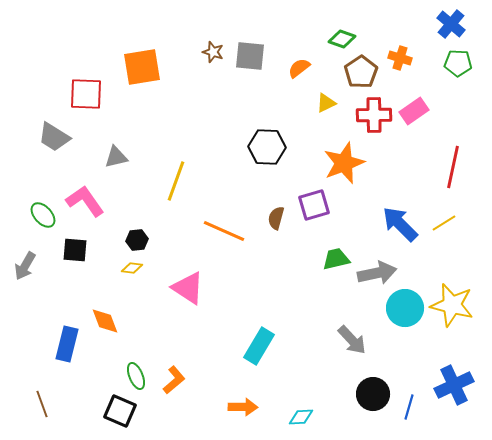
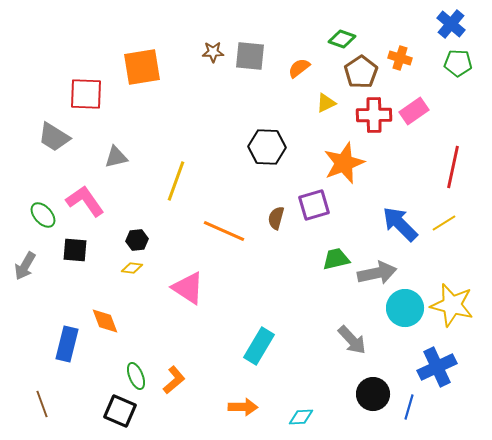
brown star at (213, 52): rotated 20 degrees counterclockwise
blue cross at (454, 385): moved 17 px left, 18 px up
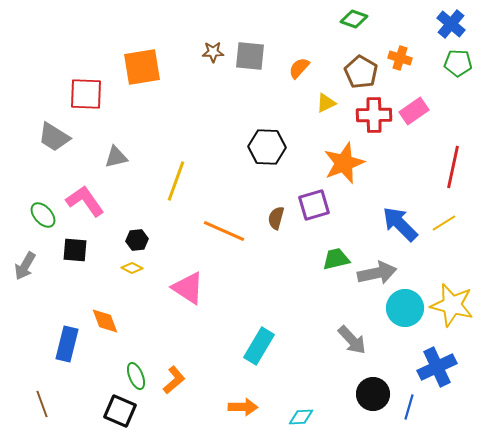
green diamond at (342, 39): moved 12 px right, 20 px up
orange semicircle at (299, 68): rotated 10 degrees counterclockwise
brown pentagon at (361, 72): rotated 8 degrees counterclockwise
yellow diamond at (132, 268): rotated 20 degrees clockwise
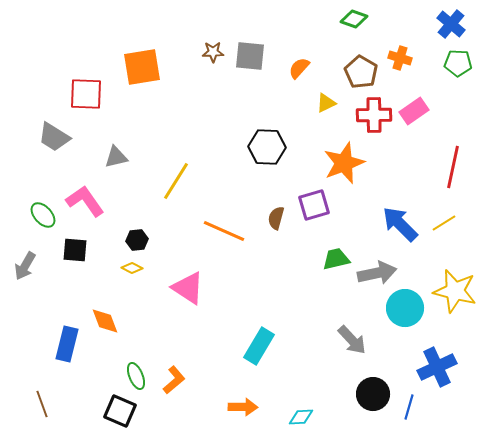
yellow line at (176, 181): rotated 12 degrees clockwise
yellow star at (452, 305): moved 3 px right, 14 px up
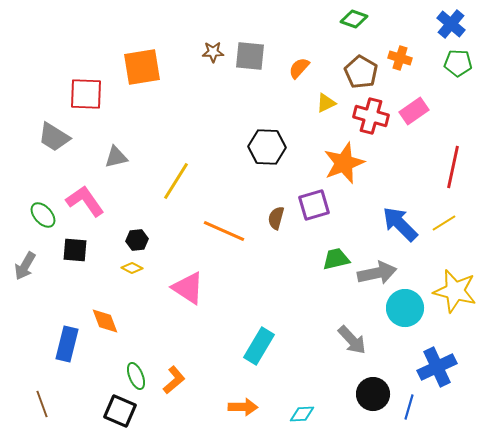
red cross at (374, 115): moved 3 px left, 1 px down; rotated 16 degrees clockwise
cyan diamond at (301, 417): moved 1 px right, 3 px up
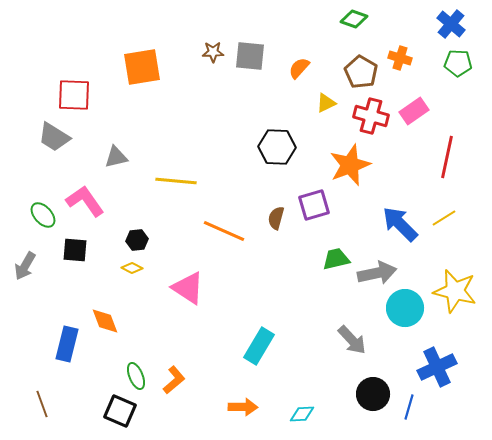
red square at (86, 94): moved 12 px left, 1 px down
black hexagon at (267, 147): moved 10 px right
orange star at (344, 163): moved 6 px right, 2 px down
red line at (453, 167): moved 6 px left, 10 px up
yellow line at (176, 181): rotated 63 degrees clockwise
yellow line at (444, 223): moved 5 px up
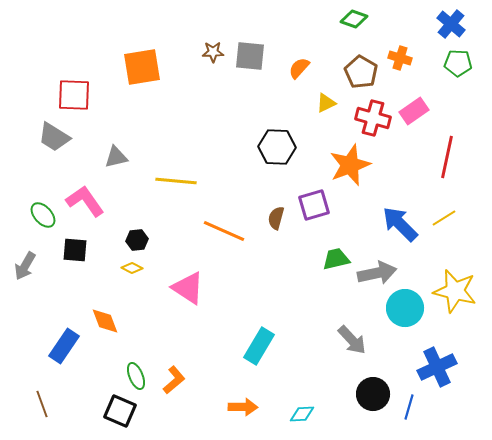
red cross at (371, 116): moved 2 px right, 2 px down
blue rectangle at (67, 344): moved 3 px left, 2 px down; rotated 20 degrees clockwise
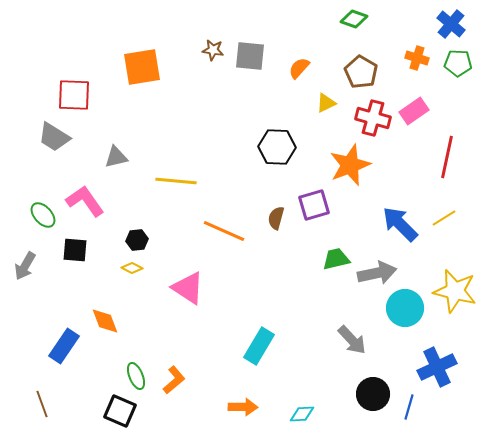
brown star at (213, 52): moved 2 px up; rotated 10 degrees clockwise
orange cross at (400, 58): moved 17 px right
